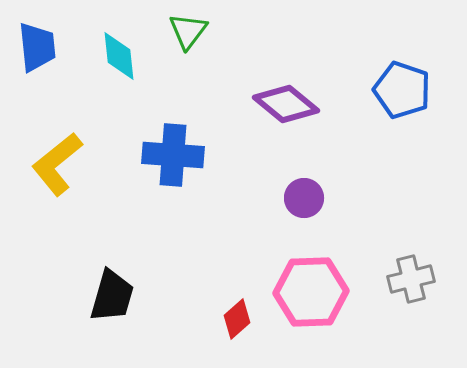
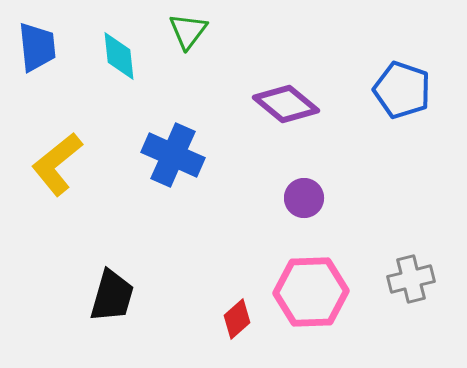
blue cross: rotated 20 degrees clockwise
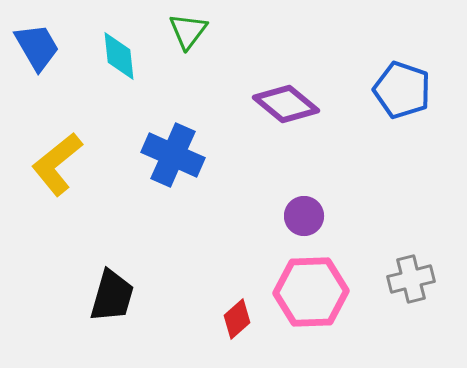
blue trapezoid: rotated 24 degrees counterclockwise
purple circle: moved 18 px down
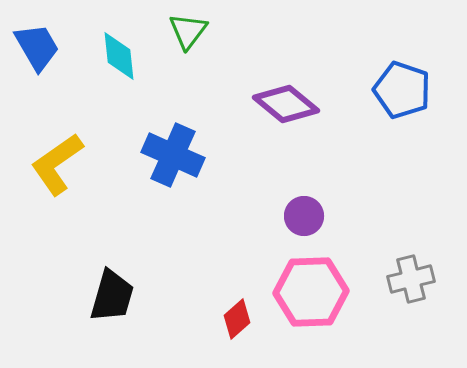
yellow L-shape: rotated 4 degrees clockwise
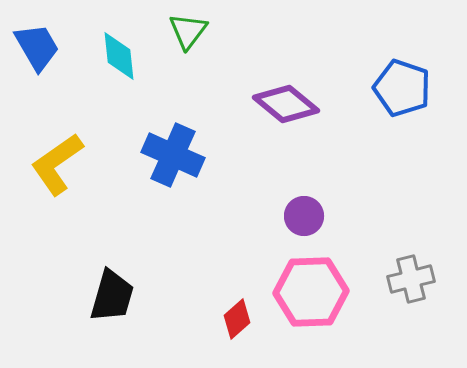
blue pentagon: moved 2 px up
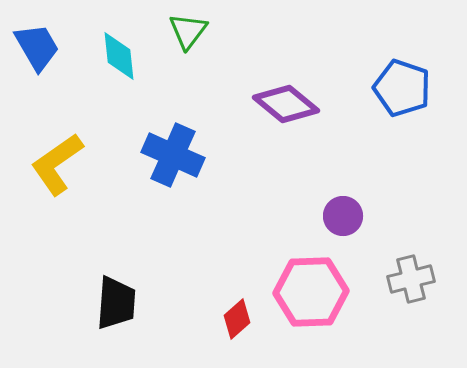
purple circle: moved 39 px right
black trapezoid: moved 4 px right, 7 px down; rotated 12 degrees counterclockwise
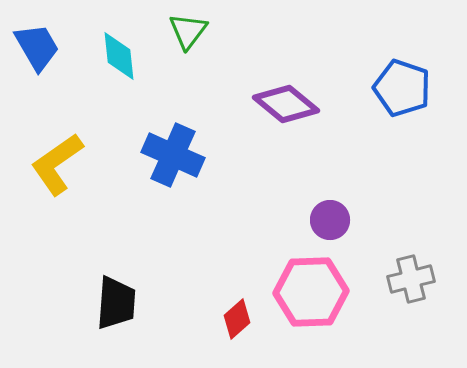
purple circle: moved 13 px left, 4 px down
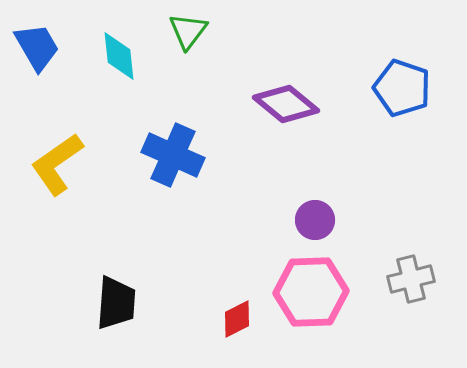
purple circle: moved 15 px left
red diamond: rotated 15 degrees clockwise
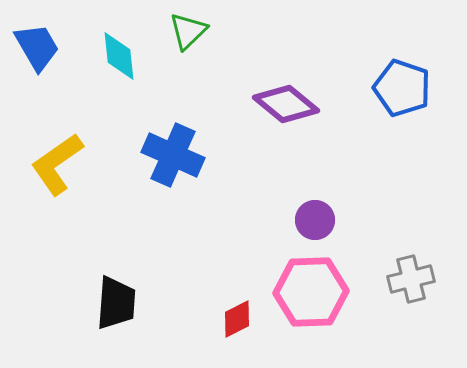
green triangle: rotated 9 degrees clockwise
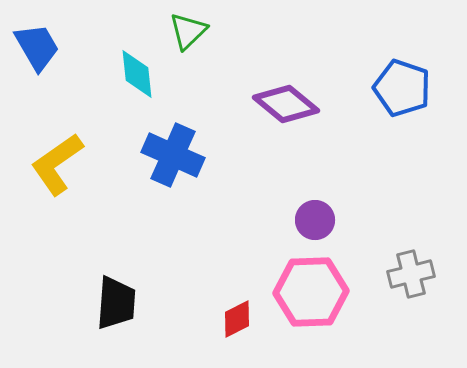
cyan diamond: moved 18 px right, 18 px down
gray cross: moved 5 px up
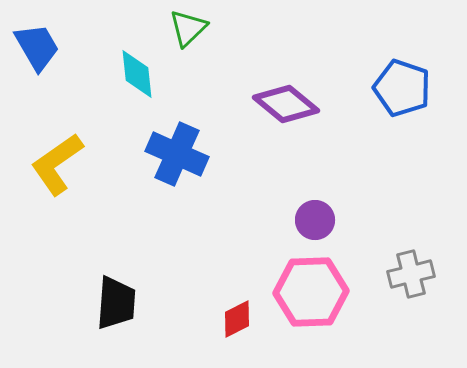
green triangle: moved 3 px up
blue cross: moved 4 px right, 1 px up
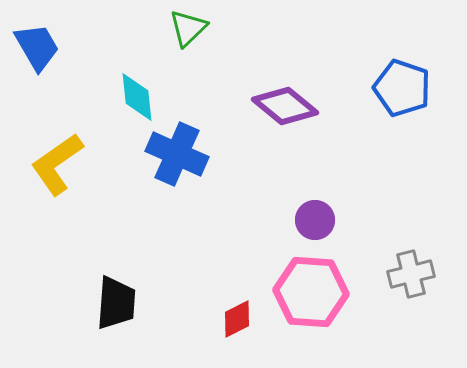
cyan diamond: moved 23 px down
purple diamond: moved 1 px left, 2 px down
pink hexagon: rotated 6 degrees clockwise
